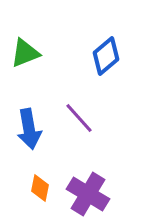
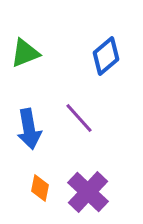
purple cross: moved 2 px up; rotated 12 degrees clockwise
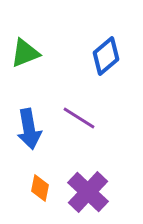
purple line: rotated 16 degrees counterclockwise
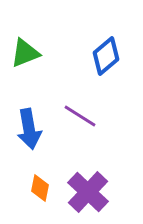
purple line: moved 1 px right, 2 px up
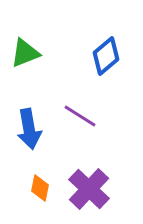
purple cross: moved 1 px right, 3 px up
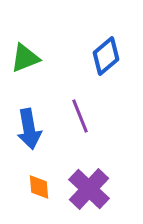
green triangle: moved 5 px down
purple line: rotated 36 degrees clockwise
orange diamond: moved 1 px left, 1 px up; rotated 16 degrees counterclockwise
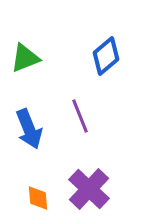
blue arrow: rotated 12 degrees counterclockwise
orange diamond: moved 1 px left, 11 px down
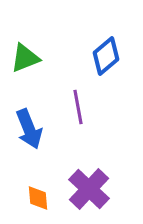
purple line: moved 2 px left, 9 px up; rotated 12 degrees clockwise
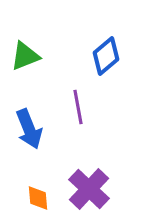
green triangle: moved 2 px up
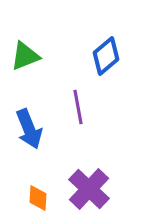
orange diamond: rotated 8 degrees clockwise
